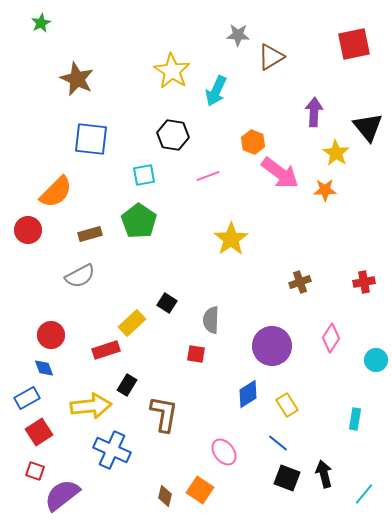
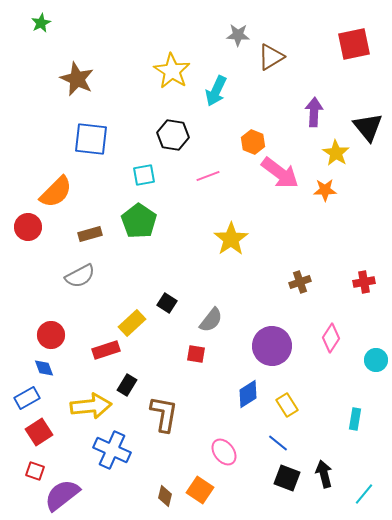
red circle at (28, 230): moved 3 px up
gray semicircle at (211, 320): rotated 144 degrees counterclockwise
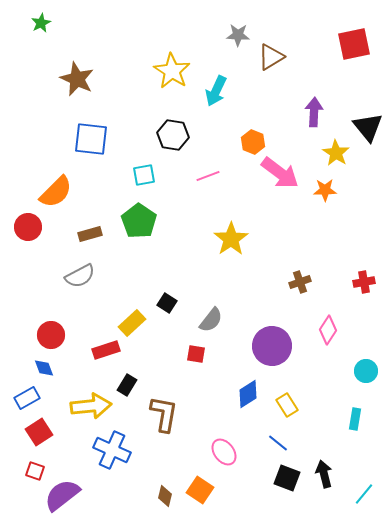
pink diamond at (331, 338): moved 3 px left, 8 px up
cyan circle at (376, 360): moved 10 px left, 11 px down
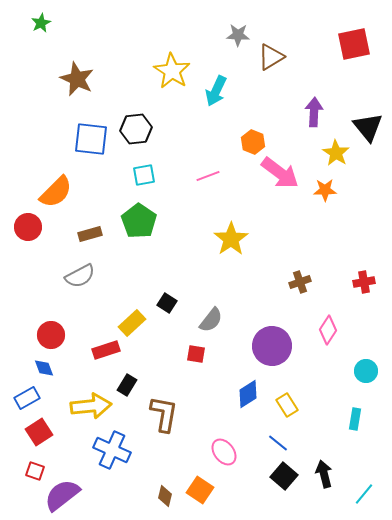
black hexagon at (173, 135): moved 37 px left, 6 px up; rotated 16 degrees counterclockwise
black square at (287, 478): moved 3 px left, 2 px up; rotated 20 degrees clockwise
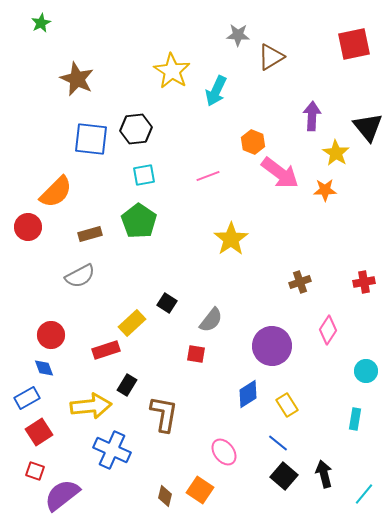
purple arrow at (314, 112): moved 2 px left, 4 px down
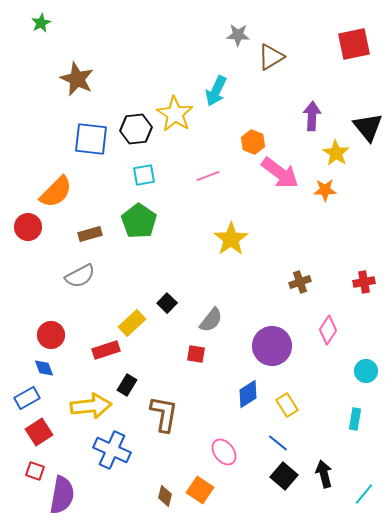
yellow star at (172, 71): moved 3 px right, 43 px down
black square at (167, 303): rotated 12 degrees clockwise
purple semicircle at (62, 495): rotated 138 degrees clockwise
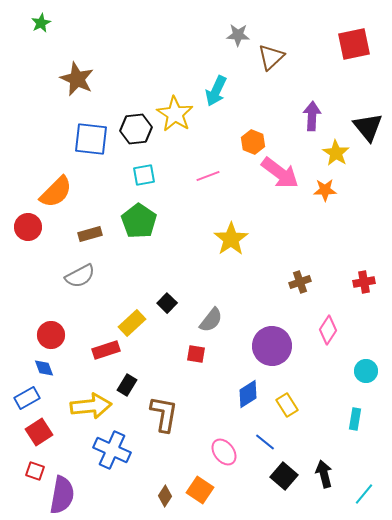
brown triangle at (271, 57): rotated 12 degrees counterclockwise
blue line at (278, 443): moved 13 px left, 1 px up
brown diamond at (165, 496): rotated 20 degrees clockwise
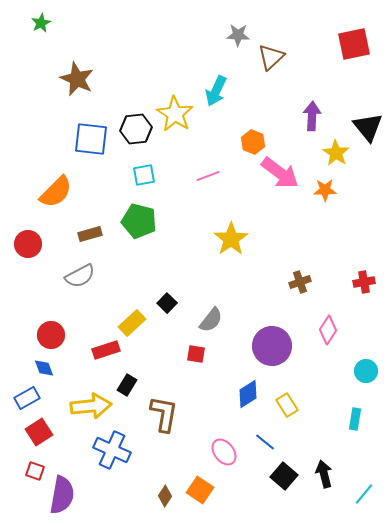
green pentagon at (139, 221): rotated 20 degrees counterclockwise
red circle at (28, 227): moved 17 px down
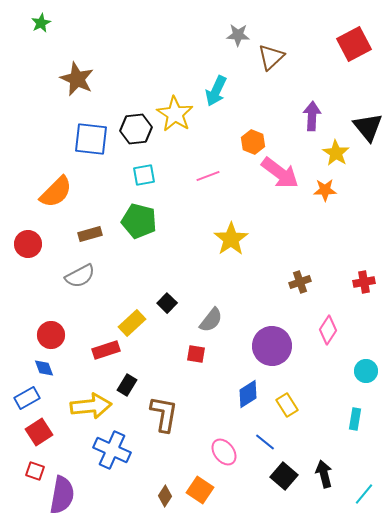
red square at (354, 44): rotated 16 degrees counterclockwise
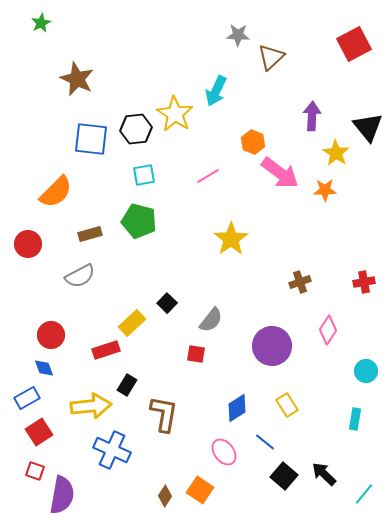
pink line at (208, 176): rotated 10 degrees counterclockwise
blue diamond at (248, 394): moved 11 px left, 14 px down
black arrow at (324, 474): rotated 32 degrees counterclockwise
